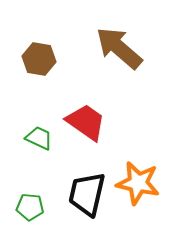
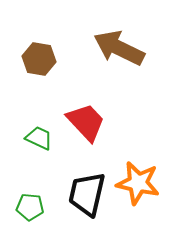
brown arrow: rotated 15 degrees counterclockwise
red trapezoid: rotated 12 degrees clockwise
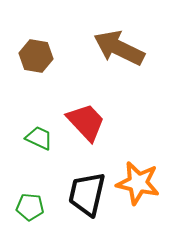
brown hexagon: moved 3 px left, 3 px up
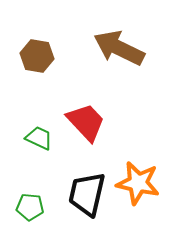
brown hexagon: moved 1 px right
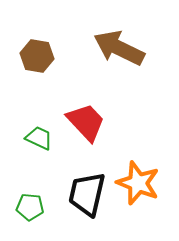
orange star: rotated 9 degrees clockwise
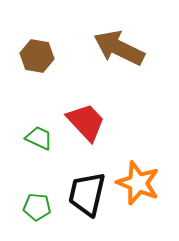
green pentagon: moved 7 px right
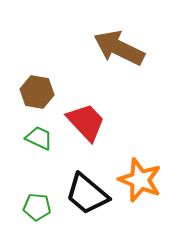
brown hexagon: moved 36 px down
orange star: moved 2 px right, 3 px up
black trapezoid: rotated 63 degrees counterclockwise
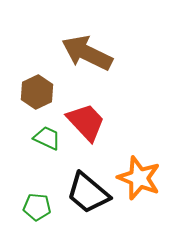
brown arrow: moved 32 px left, 5 px down
brown hexagon: rotated 24 degrees clockwise
green trapezoid: moved 8 px right
orange star: moved 1 px left, 2 px up
black trapezoid: moved 1 px right, 1 px up
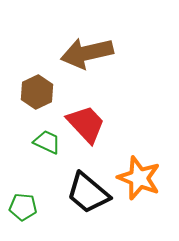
brown arrow: rotated 39 degrees counterclockwise
red trapezoid: moved 2 px down
green trapezoid: moved 4 px down
green pentagon: moved 14 px left
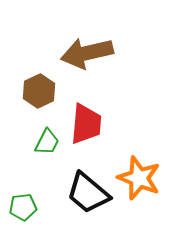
brown hexagon: moved 2 px right, 1 px up
red trapezoid: rotated 48 degrees clockwise
green trapezoid: rotated 92 degrees clockwise
green pentagon: rotated 12 degrees counterclockwise
